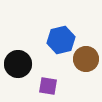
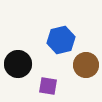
brown circle: moved 6 px down
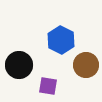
blue hexagon: rotated 20 degrees counterclockwise
black circle: moved 1 px right, 1 px down
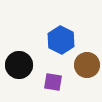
brown circle: moved 1 px right
purple square: moved 5 px right, 4 px up
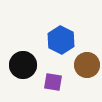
black circle: moved 4 px right
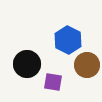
blue hexagon: moved 7 px right
black circle: moved 4 px right, 1 px up
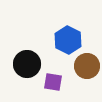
brown circle: moved 1 px down
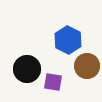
black circle: moved 5 px down
